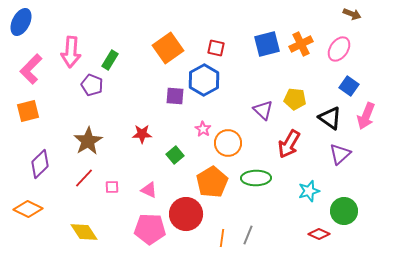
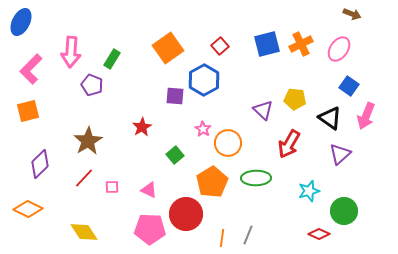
red square at (216, 48): moved 4 px right, 2 px up; rotated 36 degrees clockwise
green rectangle at (110, 60): moved 2 px right, 1 px up
red star at (142, 134): moved 7 px up; rotated 30 degrees counterclockwise
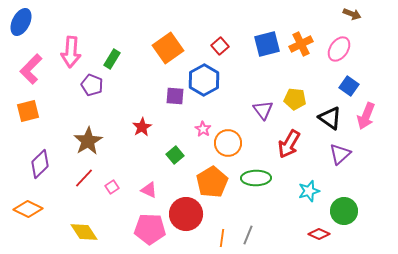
purple triangle at (263, 110): rotated 10 degrees clockwise
pink square at (112, 187): rotated 32 degrees counterclockwise
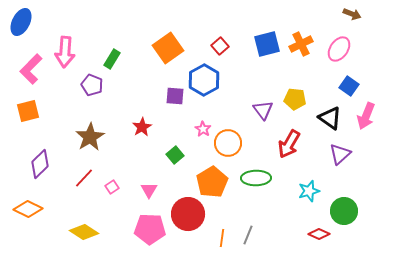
pink arrow at (71, 52): moved 6 px left
brown star at (88, 141): moved 2 px right, 4 px up
pink triangle at (149, 190): rotated 36 degrees clockwise
red circle at (186, 214): moved 2 px right
yellow diamond at (84, 232): rotated 24 degrees counterclockwise
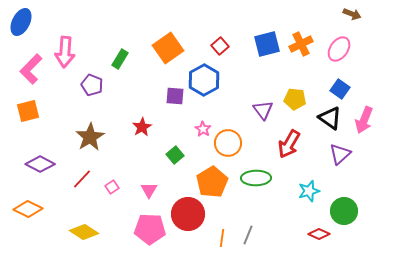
green rectangle at (112, 59): moved 8 px right
blue square at (349, 86): moved 9 px left, 3 px down
pink arrow at (366, 116): moved 2 px left, 4 px down
purple diamond at (40, 164): rotated 72 degrees clockwise
red line at (84, 178): moved 2 px left, 1 px down
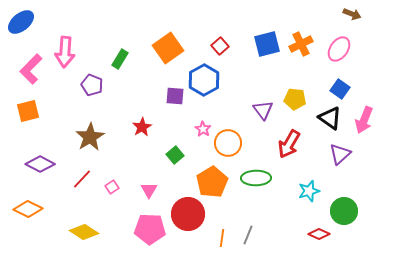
blue ellipse at (21, 22): rotated 24 degrees clockwise
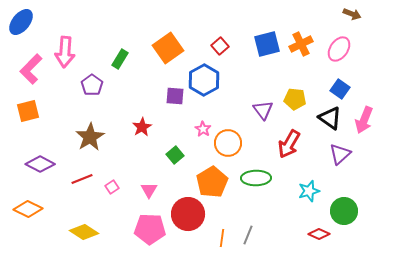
blue ellipse at (21, 22): rotated 12 degrees counterclockwise
purple pentagon at (92, 85): rotated 15 degrees clockwise
red line at (82, 179): rotated 25 degrees clockwise
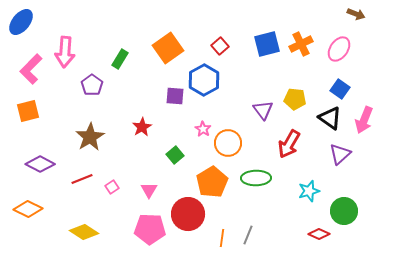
brown arrow at (352, 14): moved 4 px right
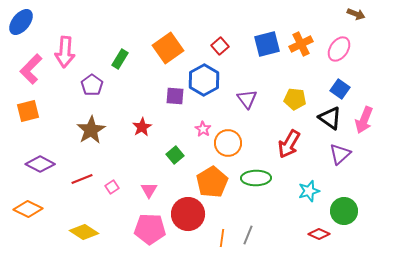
purple triangle at (263, 110): moved 16 px left, 11 px up
brown star at (90, 137): moved 1 px right, 7 px up
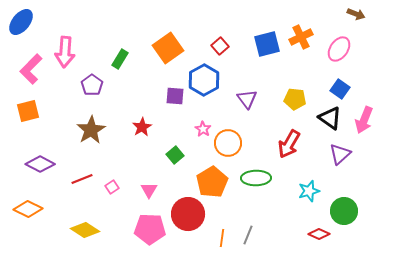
orange cross at (301, 44): moved 7 px up
yellow diamond at (84, 232): moved 1 px right, 2 px up
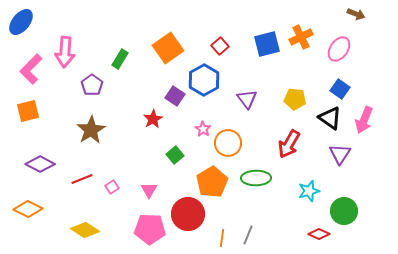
purple square at (175, 96): rotated 30 degrees clockwise
red star at (142, 127): moved 11 px right, 8 px up
purple triangle at (340, 154): rotated 15 degrees counterclockwise
